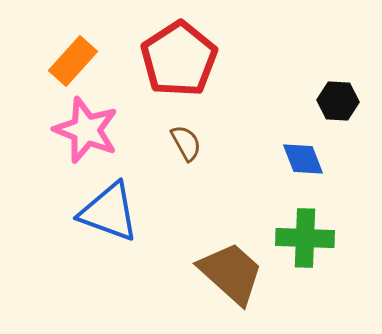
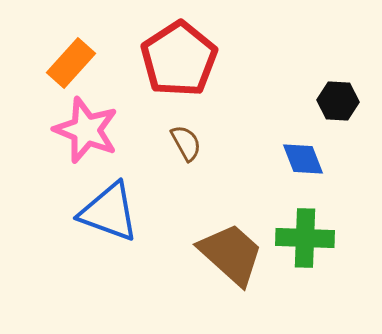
orange rectangle: moved 2 px left, 2 px down
brown trapezoid: moved 19 px up
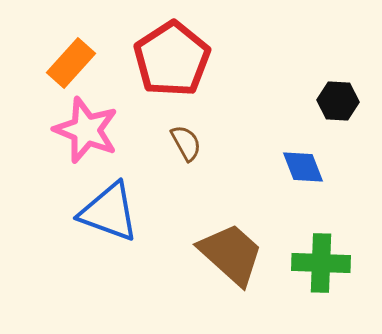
red pentagon: moved 7 px left
blue diamond: moved 8 px down
green cross: moved 16 px right, 25 px down
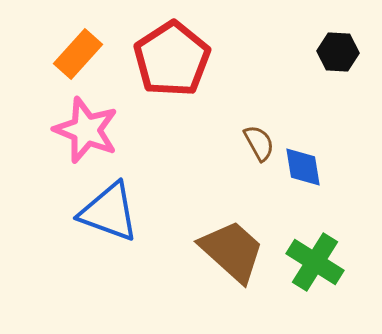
orange rectangle: moved 7 px right, 9 px up
black hexagon: moved 49 px up
brown semicircle: moved 73 px right
blue diamond: rotated 12 degrees clockwise
brown trapezoid: moved 1 px right, 3 px up
green cross: moved 6 px left, 1 px up; rotated 30 degrees clockwise
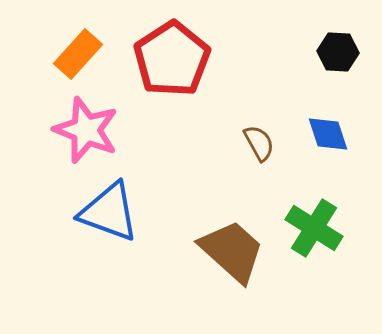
blue diamond: moved 25 px right, 33 px up; rotated 9 degrees counterclockwise
green cross: moved 1 px left, 34 px up
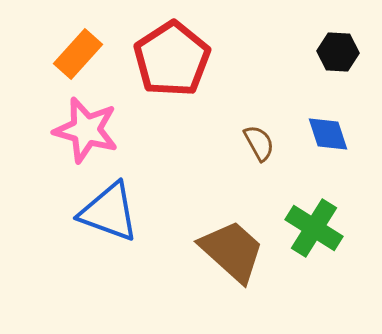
pink star: rotated 6 degrees counterclockwise
